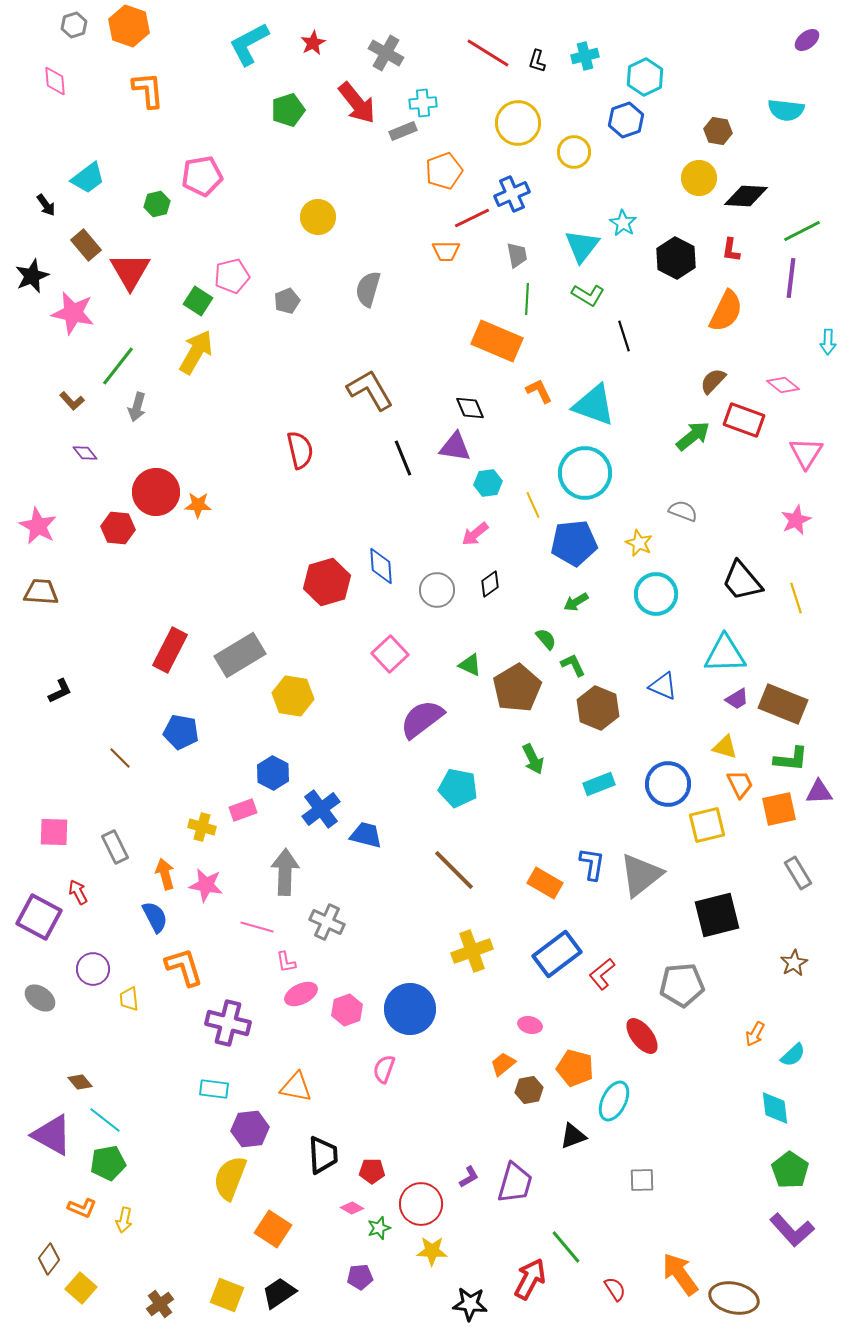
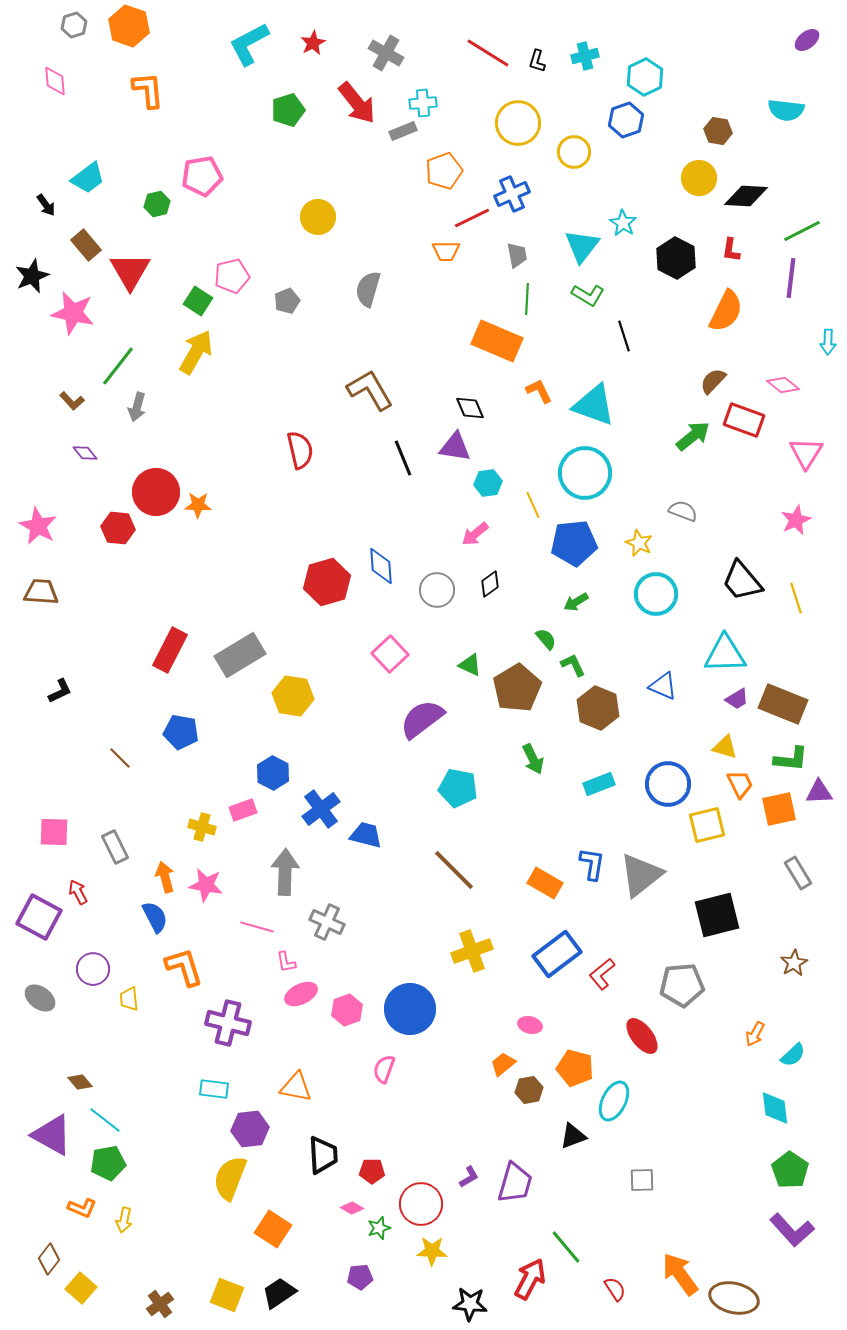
orange arrow at (165, 874): moved 3 px down
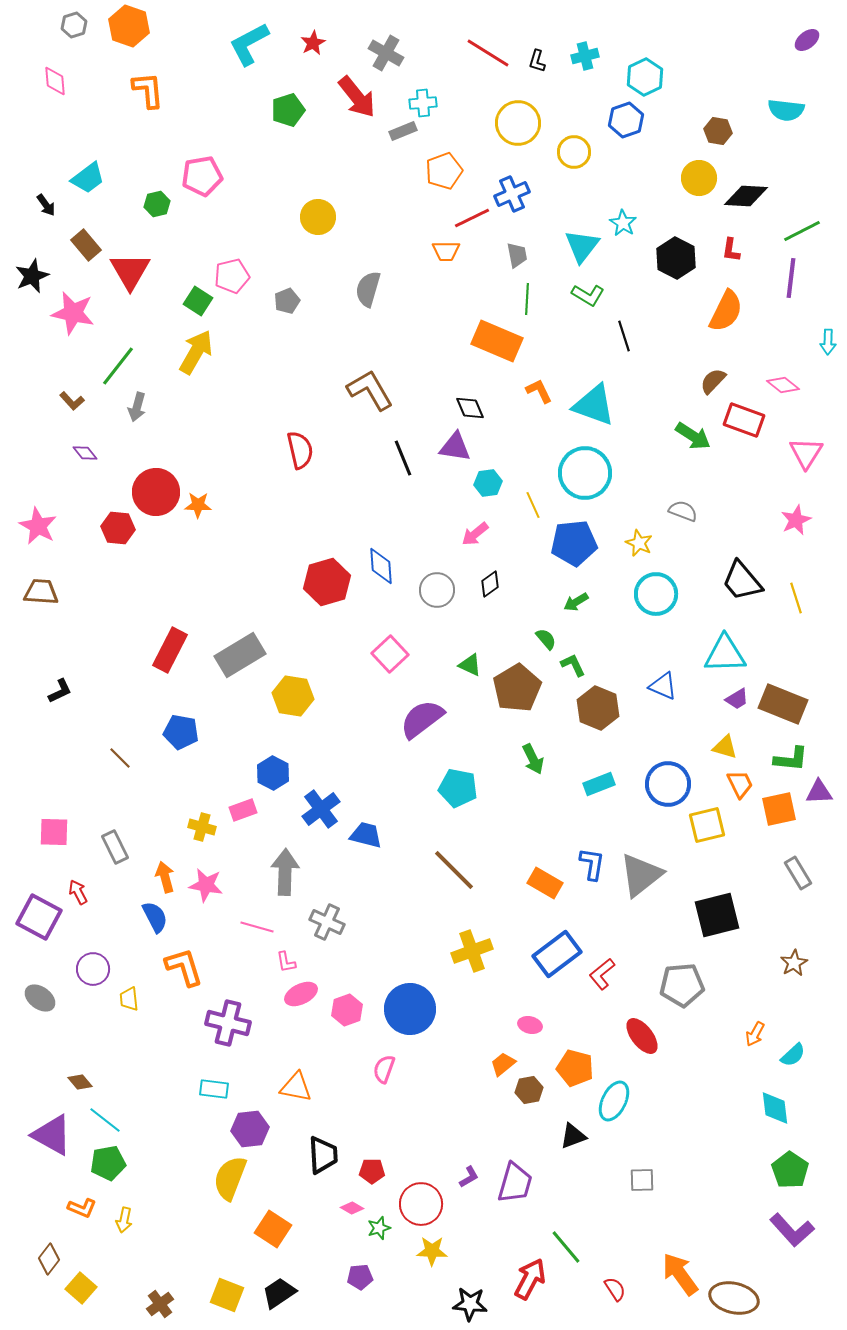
red arrow at (357, 103): moved 6 px up
green arrow at (693, 436): rotated 72 degrees clockwise
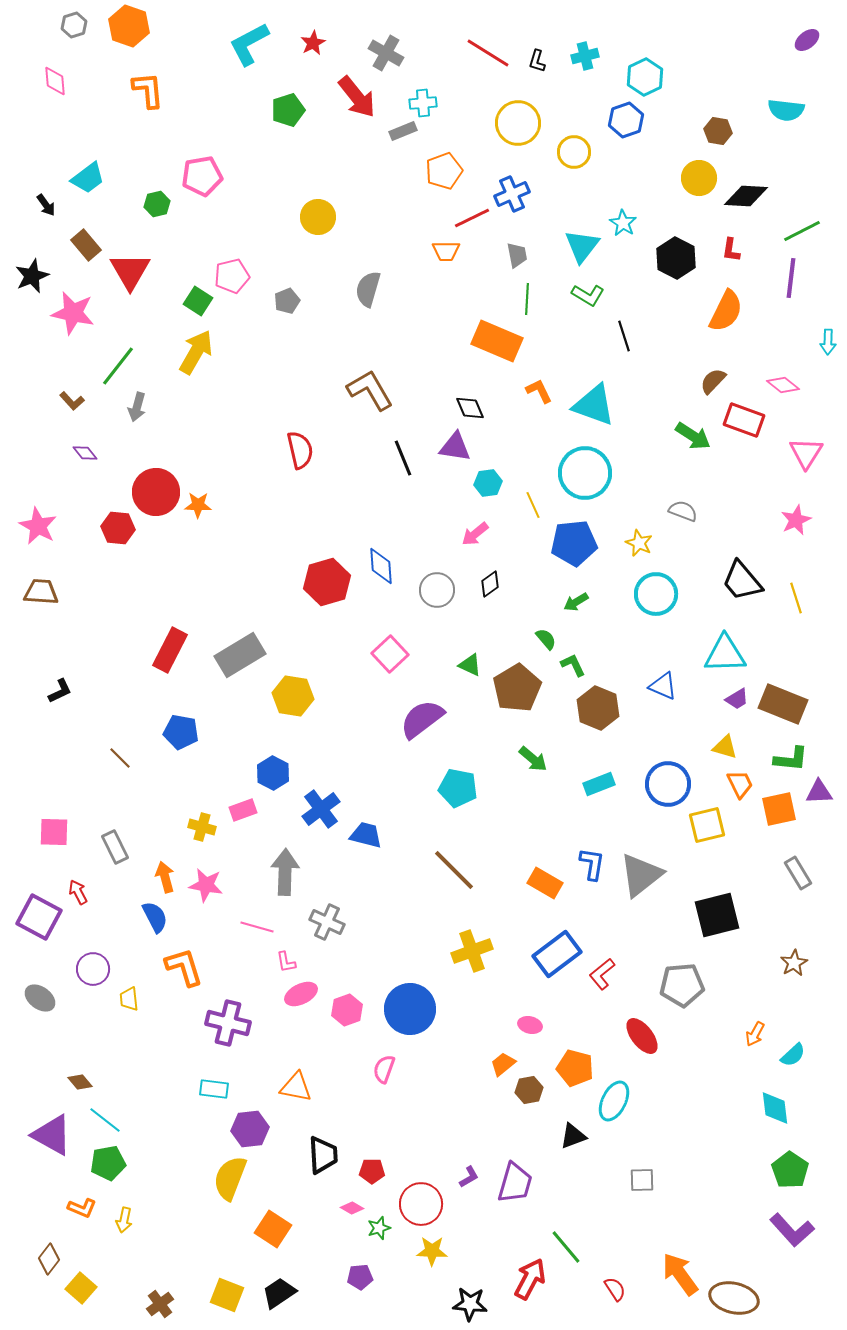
green arrow at (533, 759): rotated 24 degrees counterclockwise
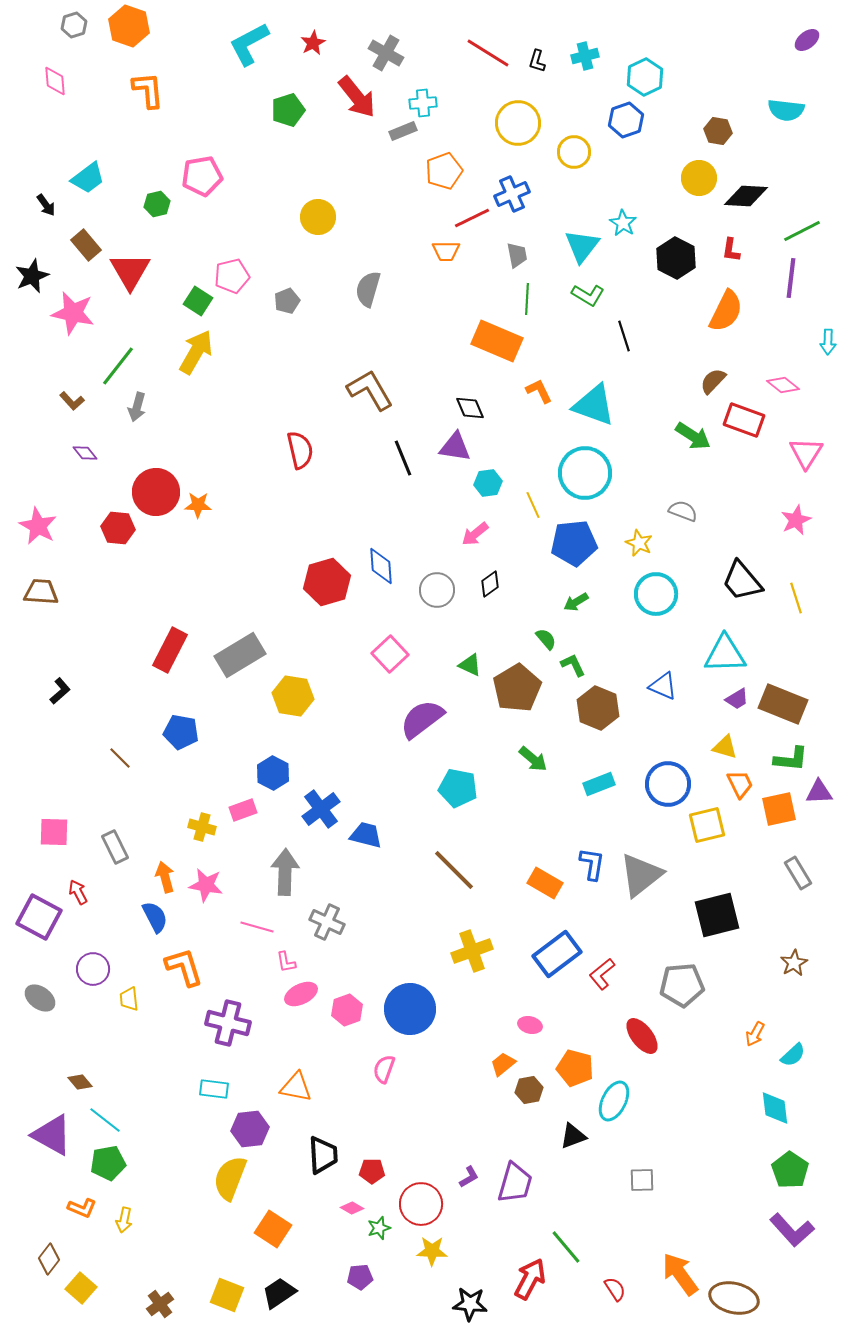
black L-shape at (60, 691): rotated 16 degrees counterclockwise
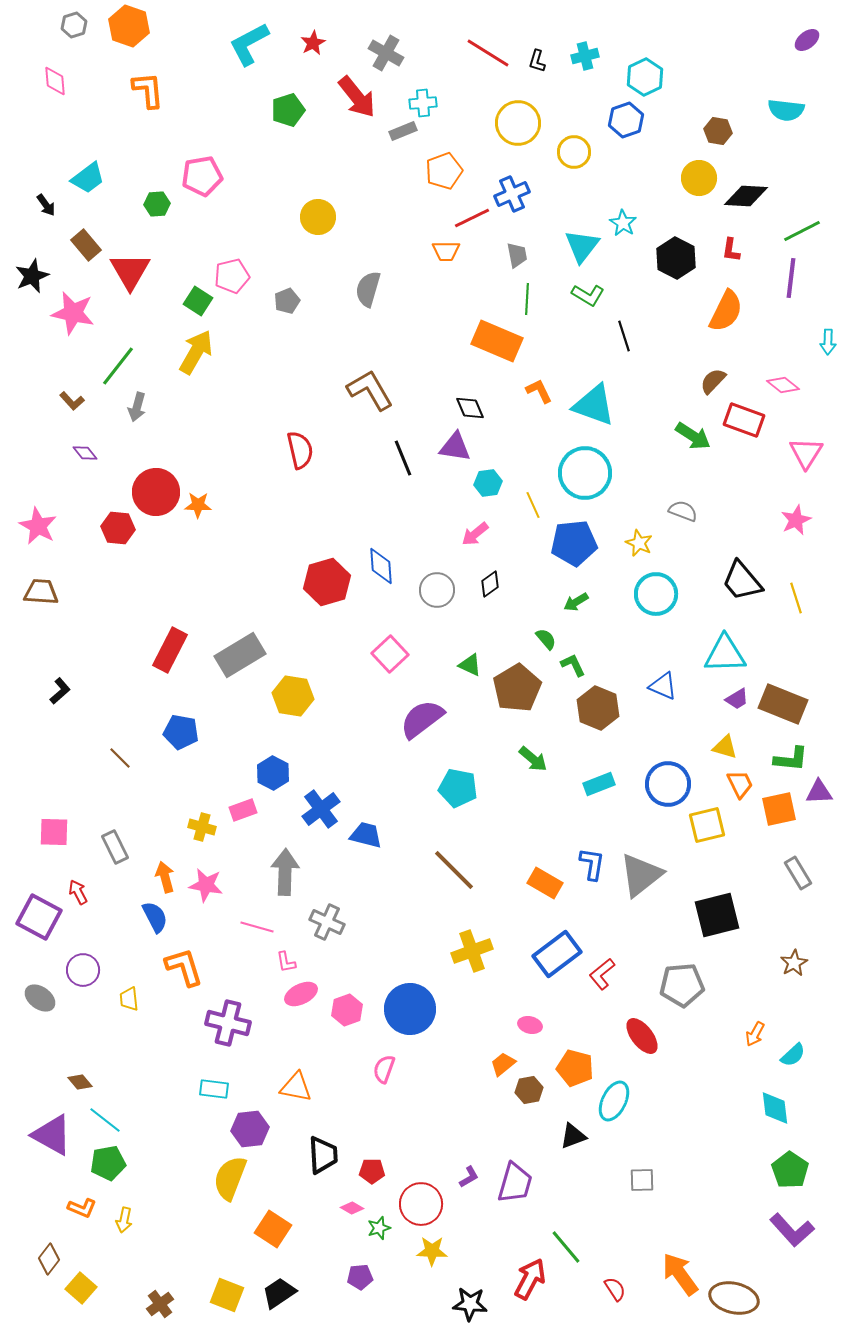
green hexagon at (157, 204): rotated 10 degrees clockwise
purple circle at (93, 969): moved 10 px left, 1 px down
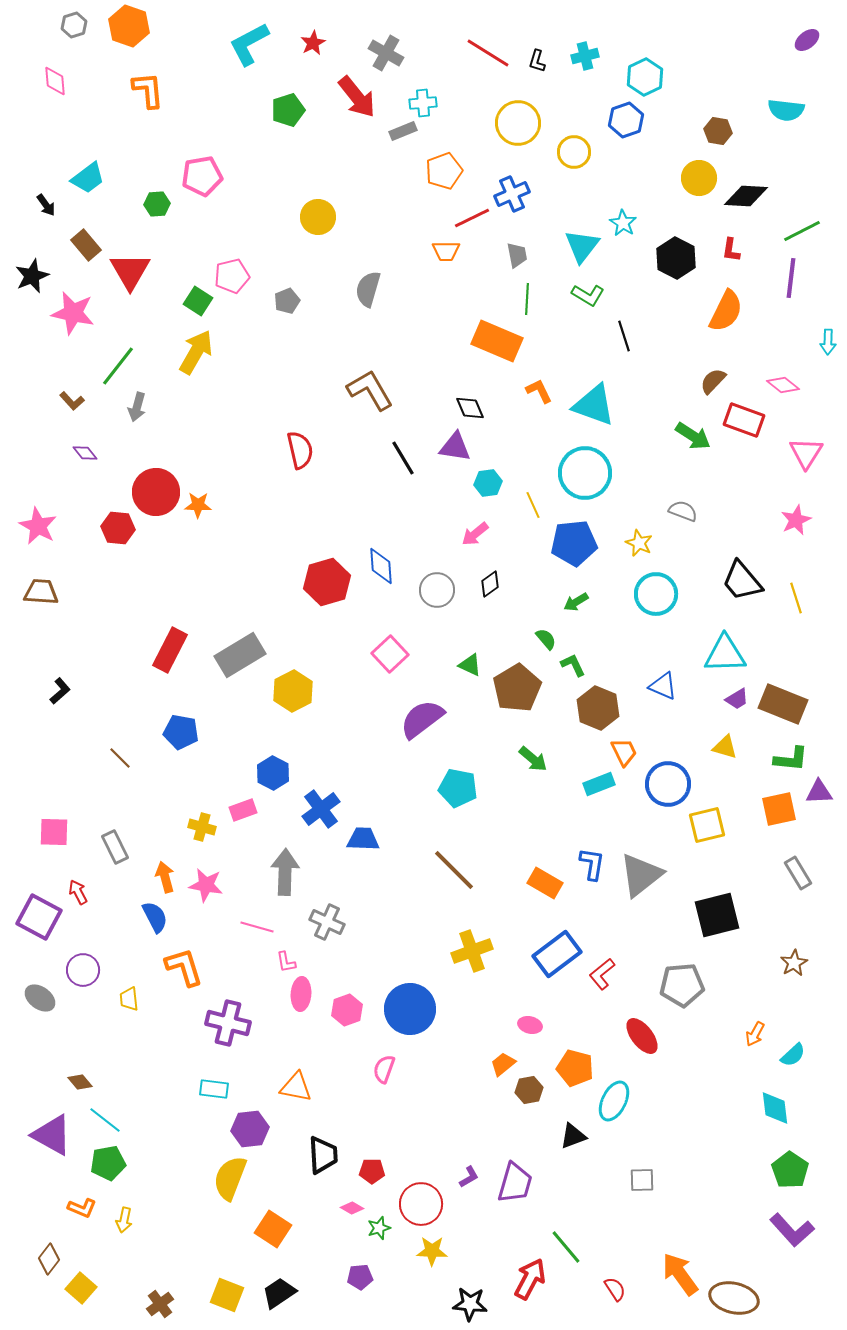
black line at (403, 458): rotated 9 degrees counterclockwise
yellow hexagon at (293, 696): moved 5 px up; rotated 24 degrees clockwise
orange trapezoid at (740, 784): moved 116 px left, 32 px up
blue trapezoid at (366, 835): moved 3 px left, 4 px down; rotated 12 degrees counterclockwise
pink ellipse at (301, 994): rotated 60 degrees counterclockwise
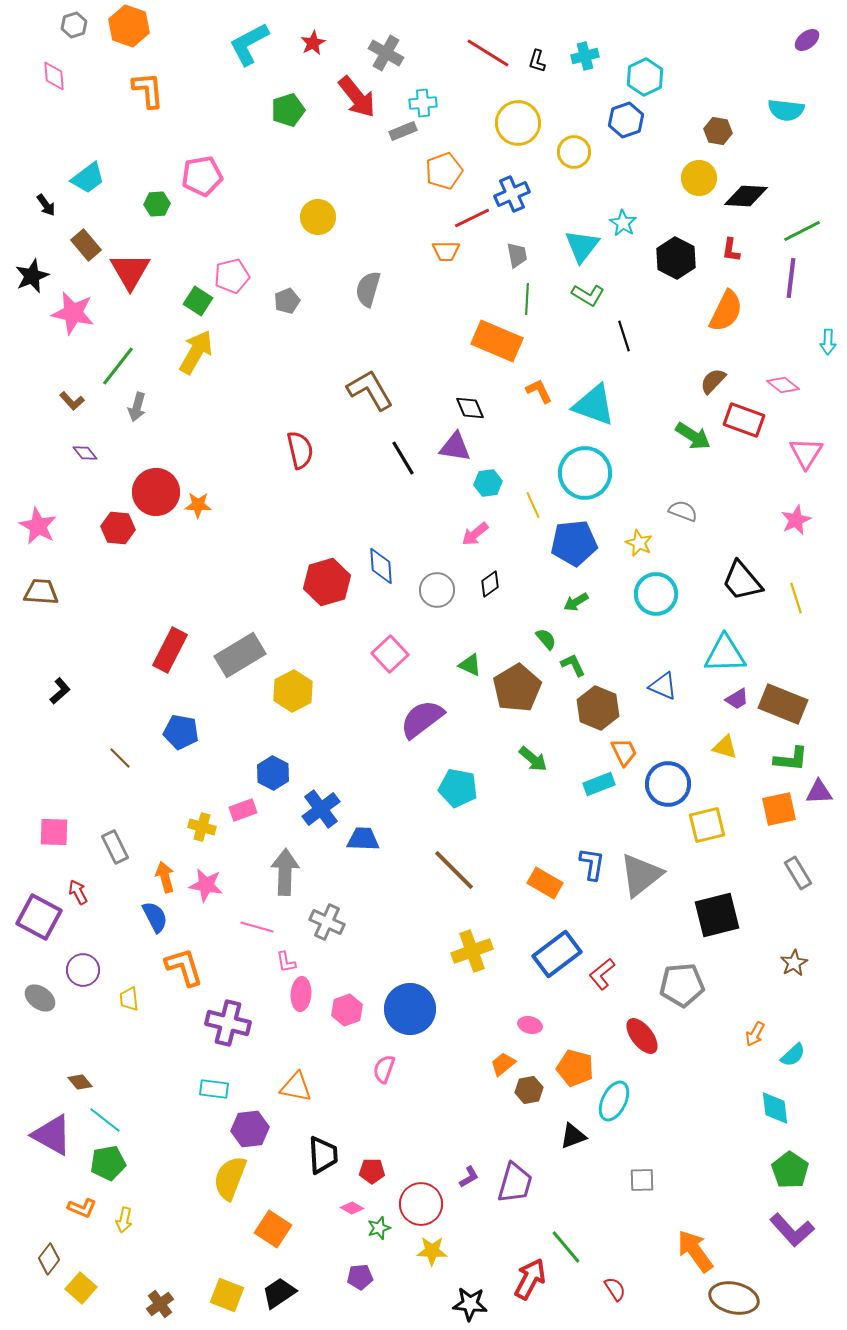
pink diamond at (55, 81): moved 1 px left, 5 px up
orange arrow at (680, 1274): moved 15 px right, 23 px up
